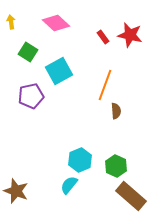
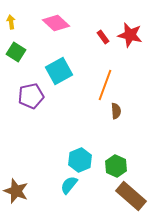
green square: moved 12 px left
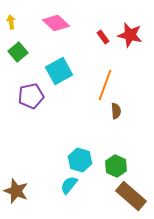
green square: moved 2 px right; rotated 18 degrees clockwise
cyan hexagon: rotated 20 degrees counterclockwise
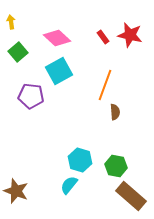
pink diamond: moved 1 px right, 15 px down
purple pentagon: rotated 20 degrees clockwise
brown semicircle: moved 1 px left, 1 px down
green hexagon: rotated 15 degrees counterclockwise
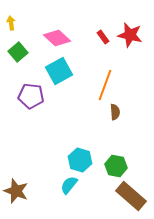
yellow arrow: moved 1 px down
